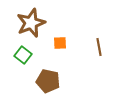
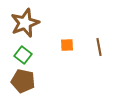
brown star: moved 6 px left
orange square: moved 7 px right, 2 px down
brown pentagon: moved 25 px left
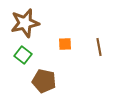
brown star: rotated 8 degrees clockwise
orange square: moved 2 px left, 1 px up
brown pentagon: moved 21 px right
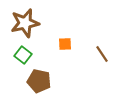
brown line: moved 3 px right, 7 px down; rotated 24 degrees counterclockwise
brown pentagon: moved 5 px left
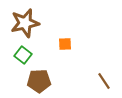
brown line: moved 2 px right, 27 px down
brown pentagon: rotated 15 degrees counterclockwise
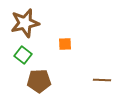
brown line: moved 2 px left, 1 px up; rotated 54 degrees counterclockwise
